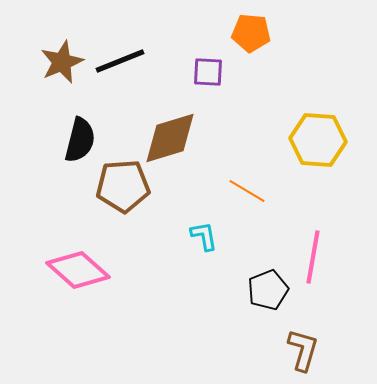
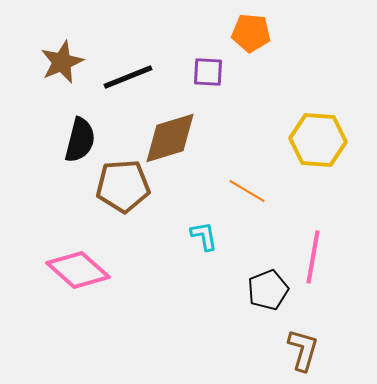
black line: moved 8 px right, 16 px down
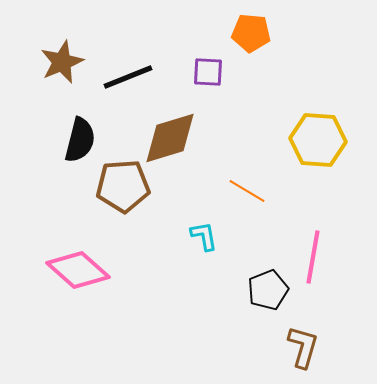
brown L-shape: moved 3 px up
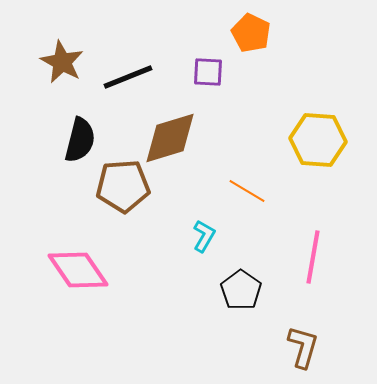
orange pentagon: rotated 21 degrees clockwise
brown star: rotated 21 degrees counterclockwise
cyan L-shape: rotated 40 degrees clockwise
pink diamond: rotated 14 degrees clockwise
black pentagon: moved 27 px left; rotated 15 degrees counterclockwise
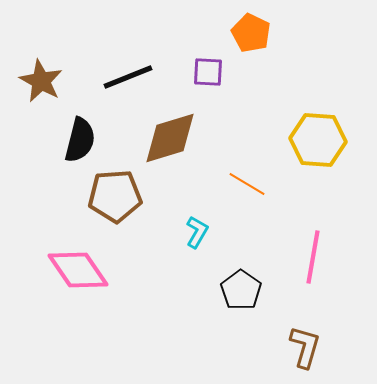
brown star: moved 21 px left, 19 px down
brown pentagon: moved 8 px left, 10 px down
orange line: moved 7 px up
cyan L-shape: moved 7 px left, 4 px up
brown L-shape: moved 2 px right
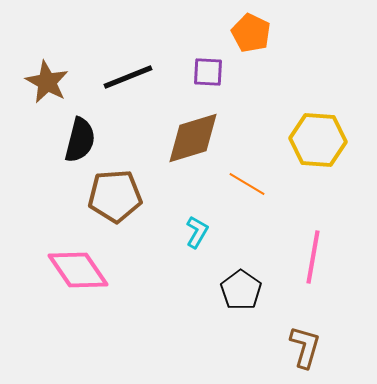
brown star: moved 6 px right, 1 px down
brown diamond: moved 23 px right
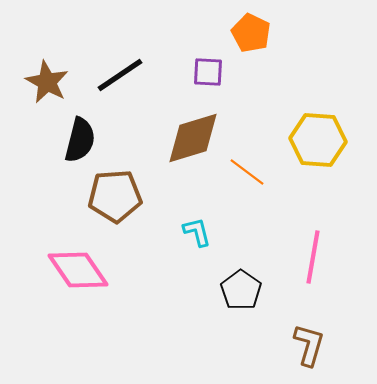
black line: moved 8 px left, 2 px up; rotated 12 degrees counterclockwise
orange line: moved 12 px up; rotated 6 degrees clockwise
cyan L-shape: rotated 44 degrees counterclockwise
brown L-shape: moved 4 px right, 2 px up
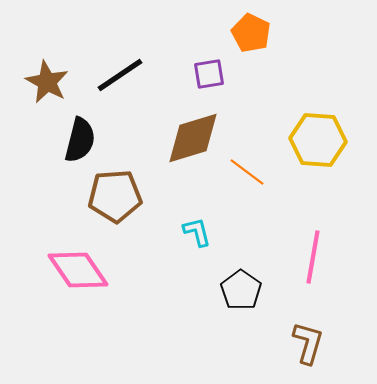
purple square: moved 1 px right, 2 px down; rotated 12 degrees counterclockwise
brown L-shape: moved 1 px left, 2 px up
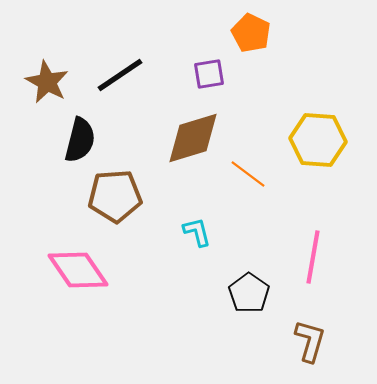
orange line: moved 1 px right, 2 px down
black pentagon: moved 8 px right, 3 px down
brown L-shape: moved 2 px right, 2 px up
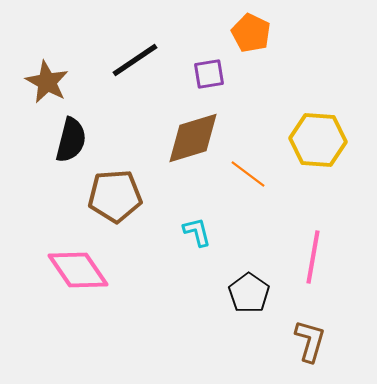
black line: moved 15 px right, 15 px up
black semicircle: moved 9 px left
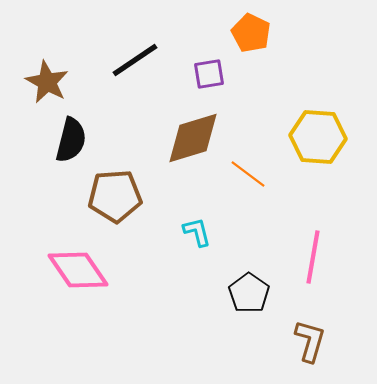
yellow hexagon: moved 3 px up
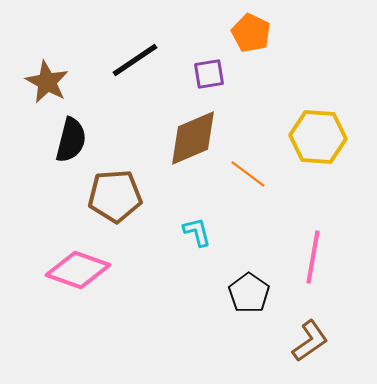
brown diamond: rotated 6 degrees counterclockwise
pink diamond: rotated 36 degrees counterclockwise
brown L-shape: rotated 39 degrees clockwise
